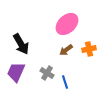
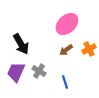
orange cross: rotated 16 degrees counterclockwise
gray cross: moved 8 px left, 2 px up
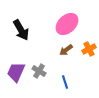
black arrow: moved 14 px up
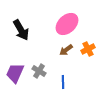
orange cross: moved 1 px left
purple trapezoid: moved 1 px left, 1 px down
blue line: moved 2 px left; rotated 16 degrees clockwise
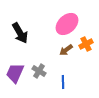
black arrow: moved 1 px left, 3 px down
orange cross: moved 2 px left, 5 px up
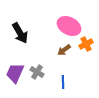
pink ellipse: moved 2 px right, 2 px down; rotated 70 degrees clockwise
brown arrow: moved 2 px left
gray cross: moved 2 px left, 1 px down
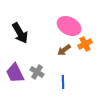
orange cross: moved 1 px left
purple trapezoid: rotated 50 degrees counterclockwise
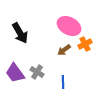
purple trapezoid: rotated 10 degrees counterclockwise
